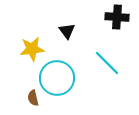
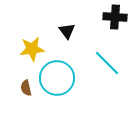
black cross: moved 2 px left
brown semicircle: moved 7 px left, 10 px up
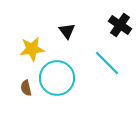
black cross: moved 5 px right, 8 px down; rotated 30 degrees clockwise
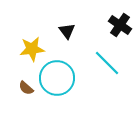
brown semicircle: rotated 35 degrees counterclockwise
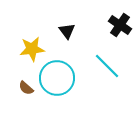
cyan line: moved 3 px down
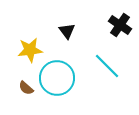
yellow star: moved 2 px left, 1 px down
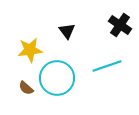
cyan line: rotated 64 degrees counterclockwise
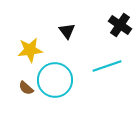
cyan circle: moved 2 px left, 2 px down
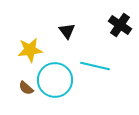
cyan line: moved 12 px left; rotated 32 degrees clockwise
